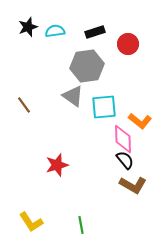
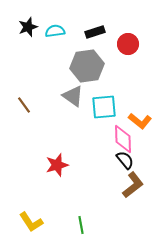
brown L-shape: rotated 68 degrees counterclockwise
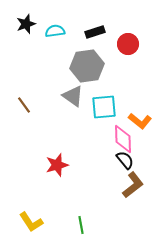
black star: moved 2 px left, 3 px up
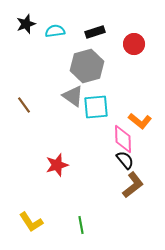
red circle: moved 6 px right
gray hexagon: rotated 8 degrees counterclockwise
cyan square: moved 8 px left
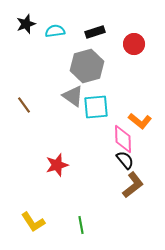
yellow L-shape: moved 2 px right
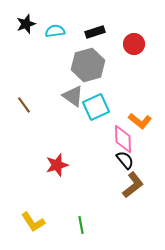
gray hexagon: moved 1 px right, 1 px up
cyan square: rotated 20 degrees counterclockwise
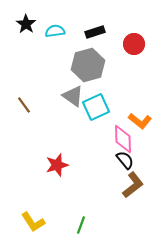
black star: rotated 18 degrees counterclockwise
green line: rotated 30 degrees clockwise
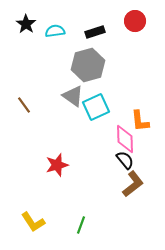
red circle: moved 1 px right, 23 px up
orange L-shape: rotated 45 degrees clockwise
pink diamond: moved 2 px right
brown L-shape: moved 1 px up
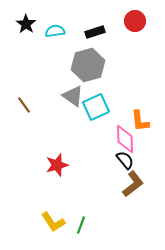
yellow L-shape: moved 20 px right
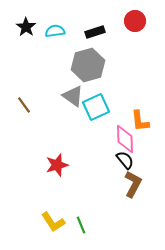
black star: moved 3 px down
brown L-shape: rotated 24 degrees counterclockwise
green line: rotated 42 degrees counterclockwise
